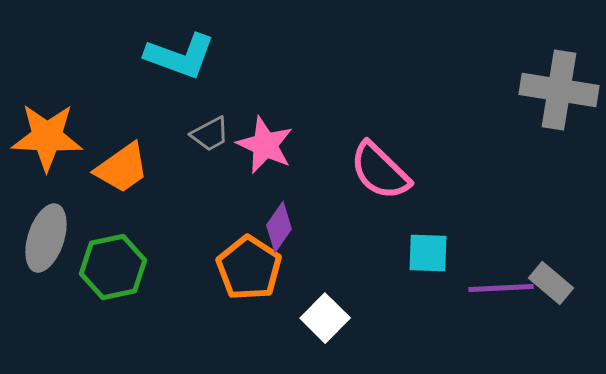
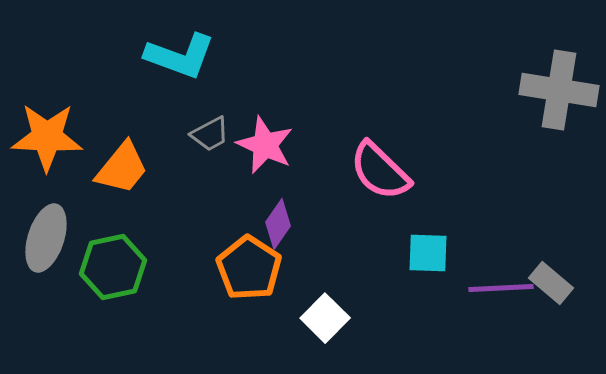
orange trapezoid: rotated 16 degrees counterclockwise
purple diamond: moved 1 px left, 3 px up
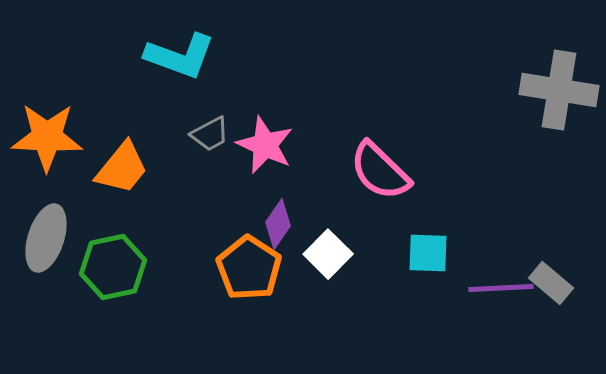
white square: moved 3 px right, 64 px up
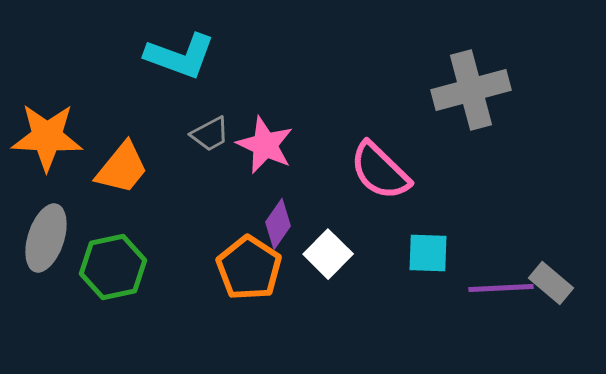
gray cross: moved 88 px left; rotated 24 degrees counterclockwise
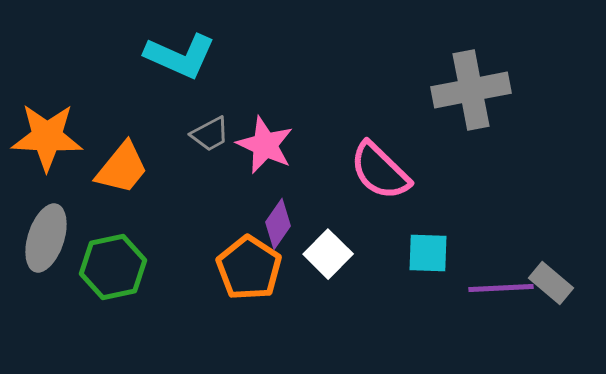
cyan L-shape: rotated 4 degrees clockwise
gray cross: rotated 4 degrees clockwise
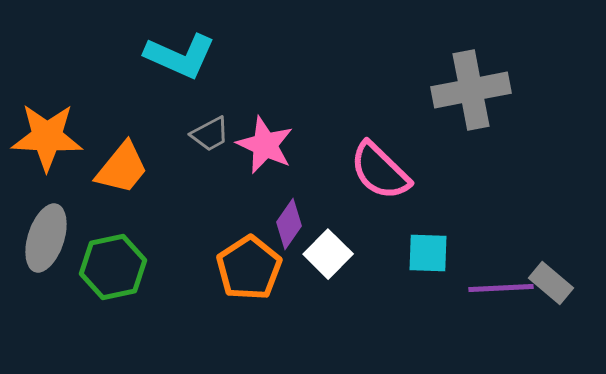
purple diamond: moved 11 px right
orange pentagon: rotated 6 degrees clockwise
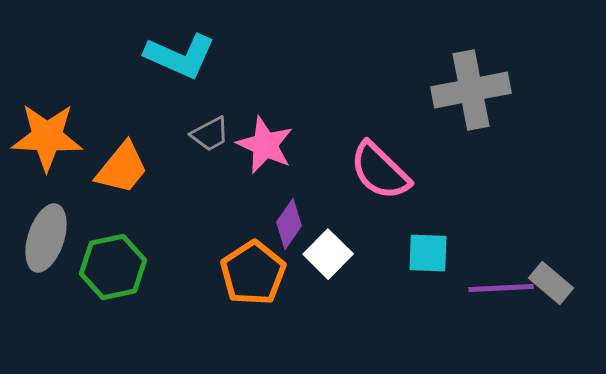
orange pentagon: moved 4 px right, 5 px down
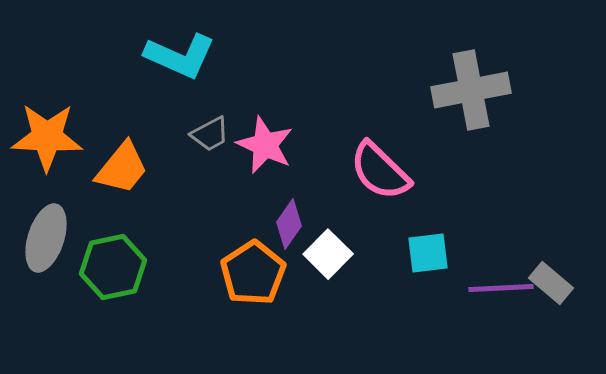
cyan square: rotated 9 degrees counterclockwise
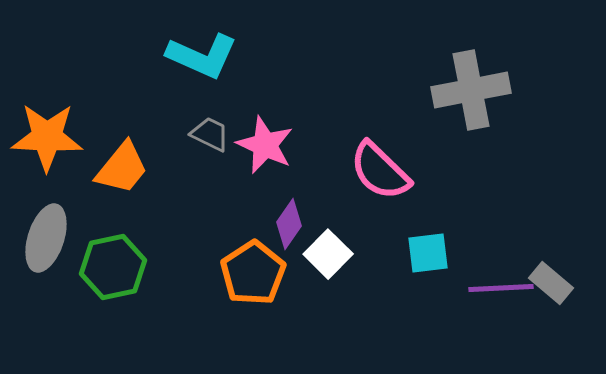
cyan L-shape: moved 22 px right
gray trapezoid: rotated 126 degrees counterclockwise
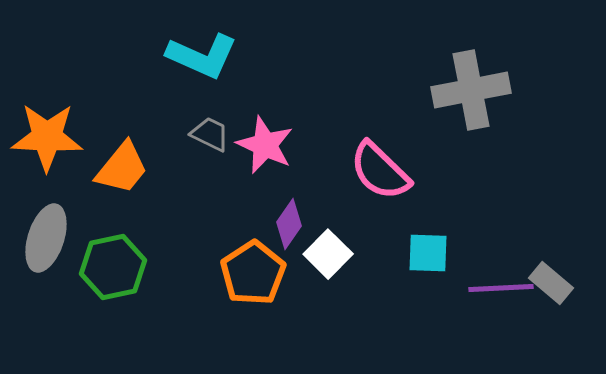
cyan square: rotated 9 degrees clockwise
